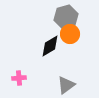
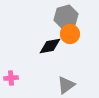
black diamond: rotated 20 degrees clockwise
pink cross: moved 8 px left
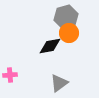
orange circle: moved 1 px left, 1 px up
pink cross: moved 1 px left, 3 px up
gray triangle: moved 7 px left, 2 px up
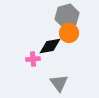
gray hexagon: moved 1 px right, 1 px up
pink cross: moved 23 px right, 16 px up
gray triangle: rotated 30 degrees counterclockwise
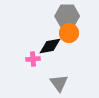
gray hexagon: rotated 15 degrees clockwise
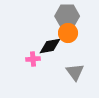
orange circle: moved 1 px left
gray triangle: moved 16 px right, 11 px up
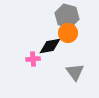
gray hexagon: rotated 15 degrees clockwise
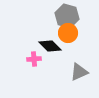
black diamond: rotated 55 degrees clockwise
pink cross: moved 1 px right
gray triangle: moved 4 px right; rotated 42 degrees clockwise
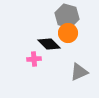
black diamond: moved 1 px left, 2 px up
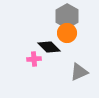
gray hexagon: rotated 15 degrees clockwise
orange circle: moved 1 px left
black diamond: moved 3 px down
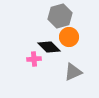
gray hexagon: moved 7 px left; rotated 15 degrees clockwise
orange circle: moved 2 px right, 4 px down
gray triangle: moved 6 px left
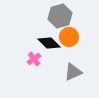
black diamond: moved 4 px up
pink cross: rotated 32 degrees counterclockwise
